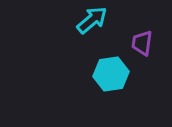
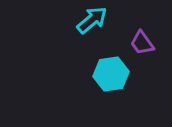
purple trapezoid: rotated 44 degrees counterclockwise
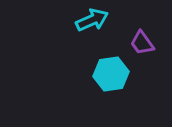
cyan arrow: rotated 16 degrees clockwise
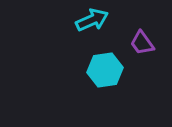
cyan hexagon: moved 6 px left, 4 px up
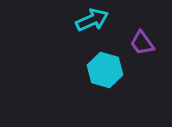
cyan hexagon: rotated 24 degrees clockwise
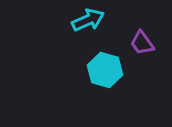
cyan arrow: moved 4 px left
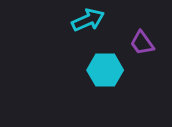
cyan hexagon: rotated 16 degrees counterclockwise
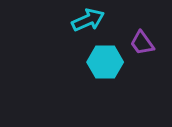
cyan hexagon: moved 8 px up
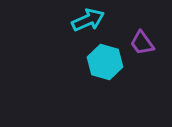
cyan hexagon: rotated 16 degrees clockwise
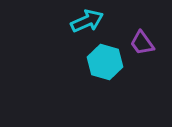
cyan arrow: moved 1 px left, 1 px down
